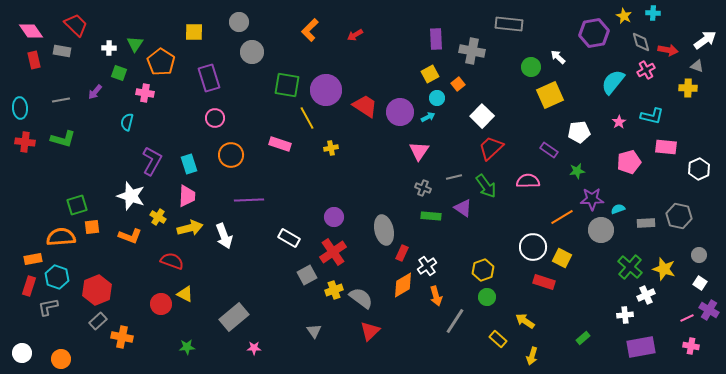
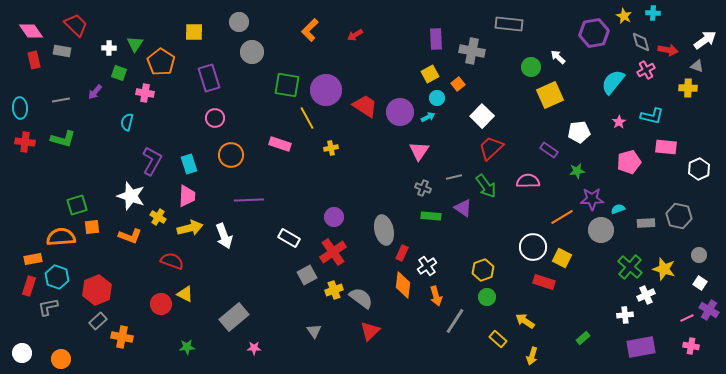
orange diamond at (403, 285): rotated 52 degrees counterclockwise
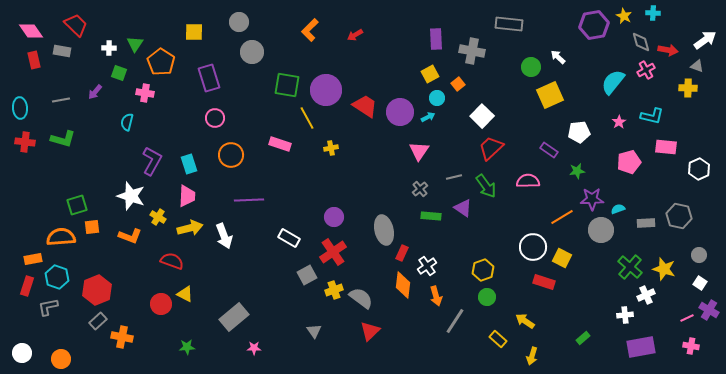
purple hexagon at (594, 33): moved 8 px up
gray cross at (423, 188): moved 3 px left, 1 px down; rotated 28 degrees clockwise
red rectangle at (29, 286): moved 2 px left
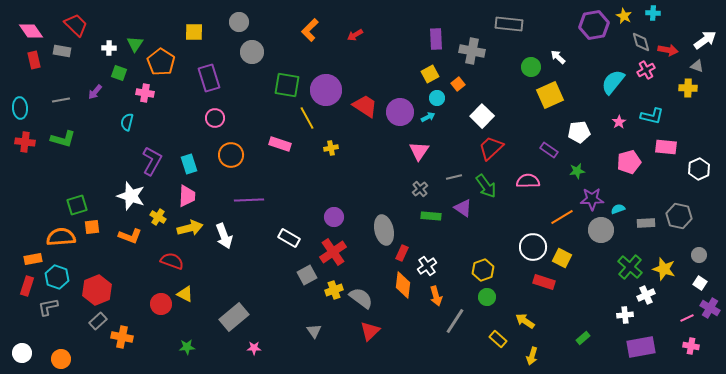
purple cross at (709, 310): moved 1 px right, 2 px up
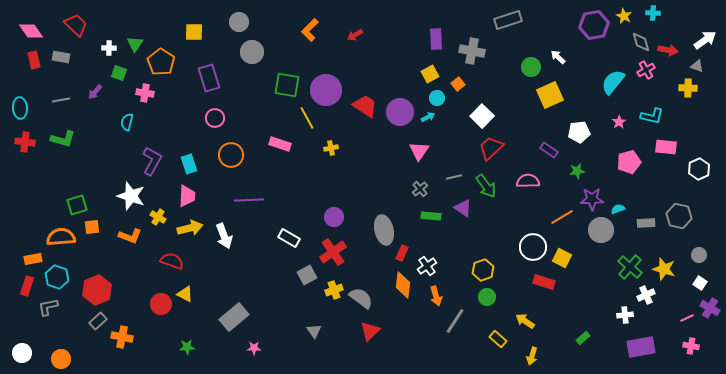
gray rectangle at (509, 24): moved 1 px left, 4 px up; rotated 24 degrees counterclockwise
gray rectangle at (62, 51): moved 1 px left, 6 px down
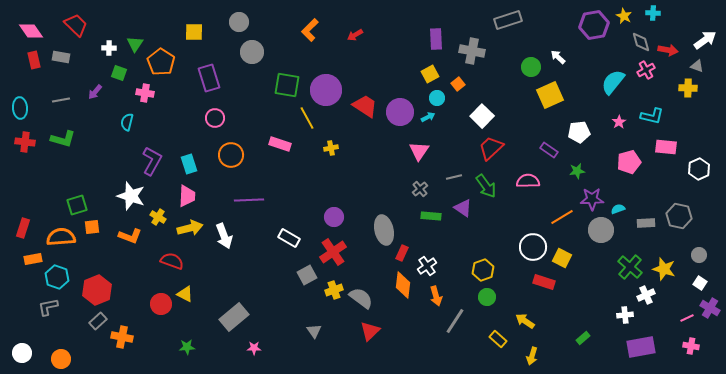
red rectangle at (27, 286): moved 4 px left, 58 px up
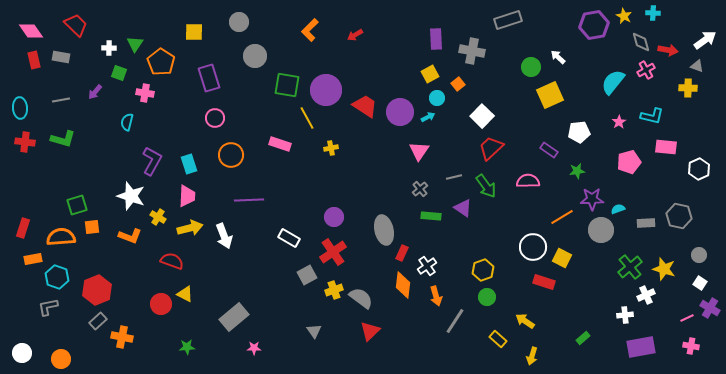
gray circle at (252, 52): moved 3 px right, 4 px down
green cross at (630, 267): rotated 10 degrees clockwise
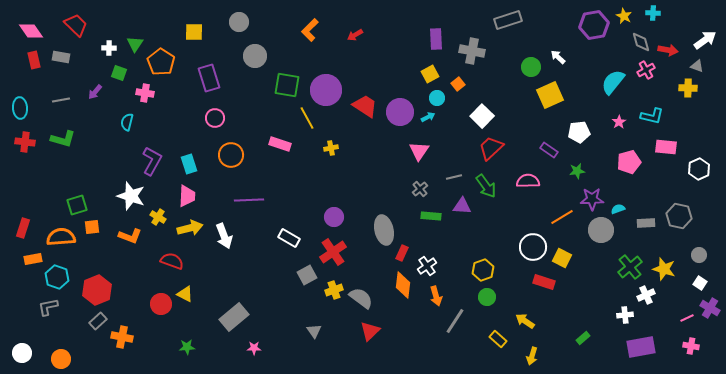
purple triangle at (463, 208): moved 1 px left, 2 px up; rotated 30 degrees counterclockwise
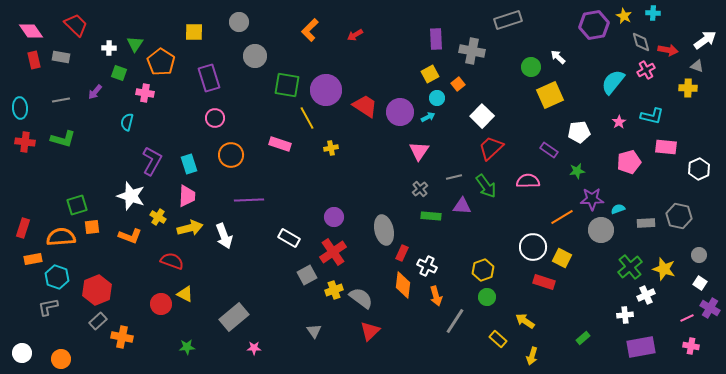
white cross at (427, 266): rotated 30 degrees counterclockwise
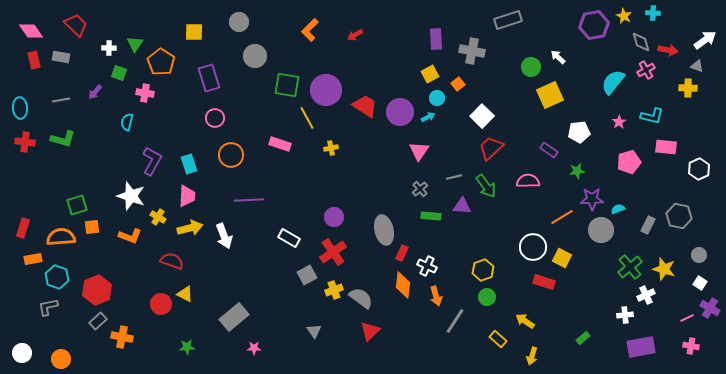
gray rectangle at (646, 223): moved 2 px right, 2 px down; rotated 60 degrees counterclockwise
